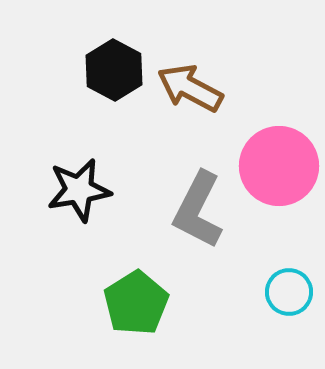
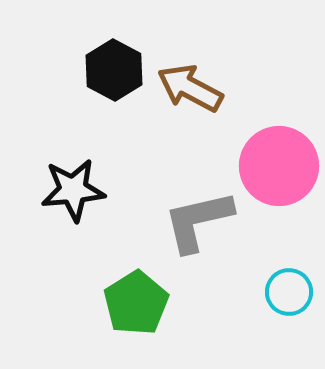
black star: moved 6 px left; rotated 4 degrees clockwise
gray L-shape: moved 11 px down; rotated 50 degrees clockwise
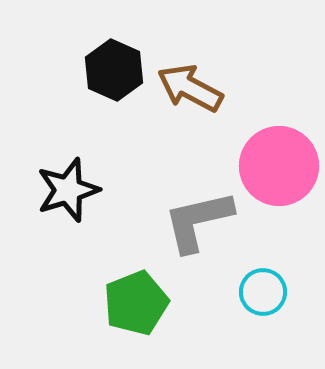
black hexagon: rotated 4 degrees counterclockwise
black star: moved 5 px left; rotated 12 degrees counterclockwise
cyan circle: moved 26 px left
green pentagon: rotated 10 degrees clockwise
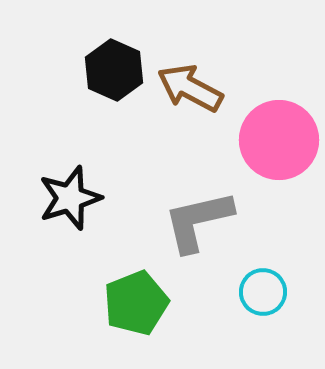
pink circle: moved 26 px up
black star: moved 2 px right, 8 px down
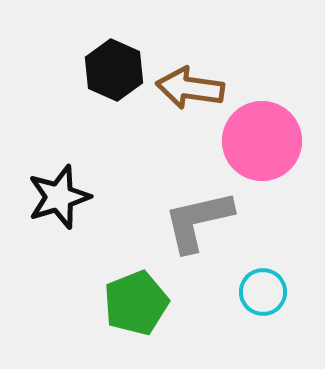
brown arrow: rotated 20 degrees counterclockwise
pink circle: moved 17 px left, 1 px down
black star: moved 11 px left, 1 px up
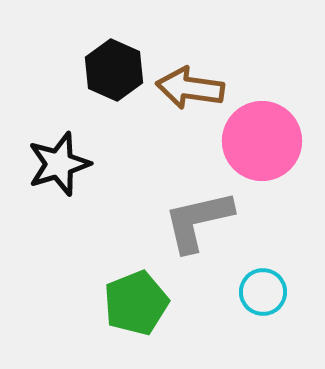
black star: moved 33 px up
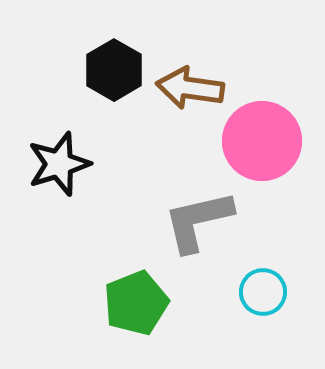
black hexagon: rotated 6 degrees clockwise
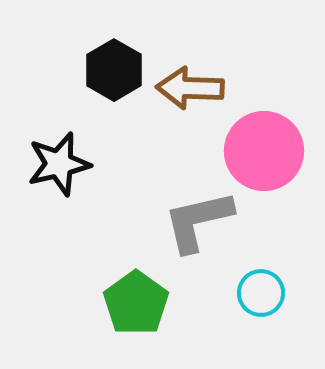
brown arrow: rotated 6 degrees counterclockwise
pink circle: moved 2 px right, 10 px down
black star: rotated 4 degrees clockwise
cyan circle: moved 2 px left, 1 px down
green pentagon: rotated 14 degrees counterclockwise
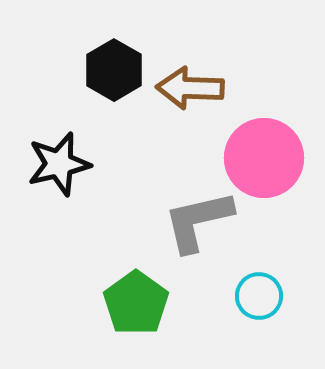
pink circle: moved 7 px down
cyan circle: moved 2 px left, 3 px down
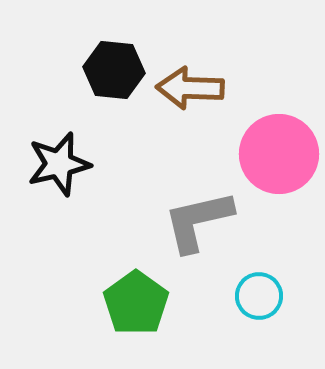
black hexagon: rotated 24 degrees counterclockwise
pink circle: moved 15 px right, 4 px up
